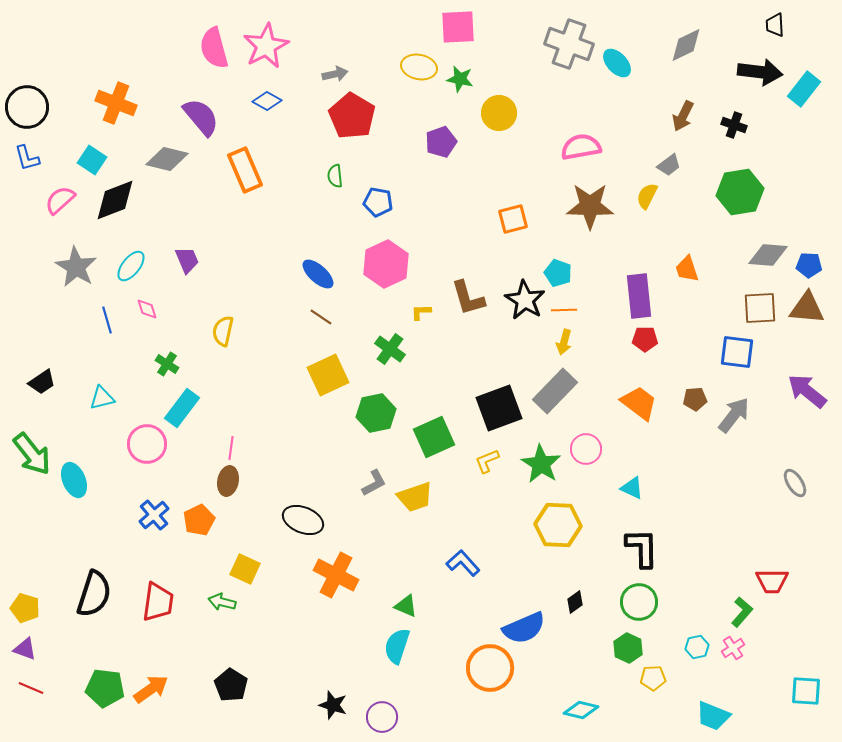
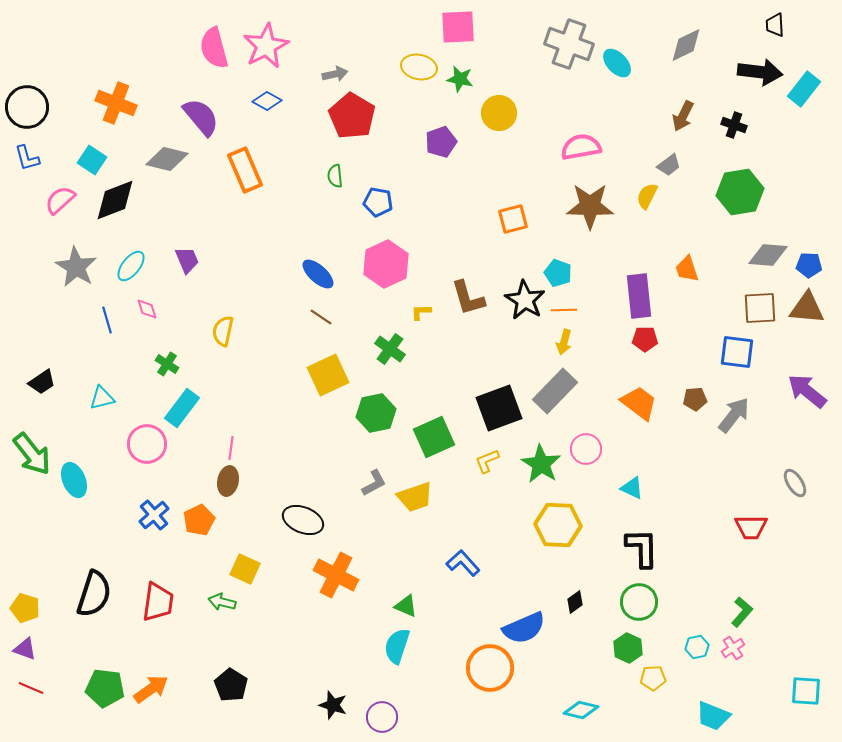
red trapezoid at (772, 581): moved 21 px left, 54 px up
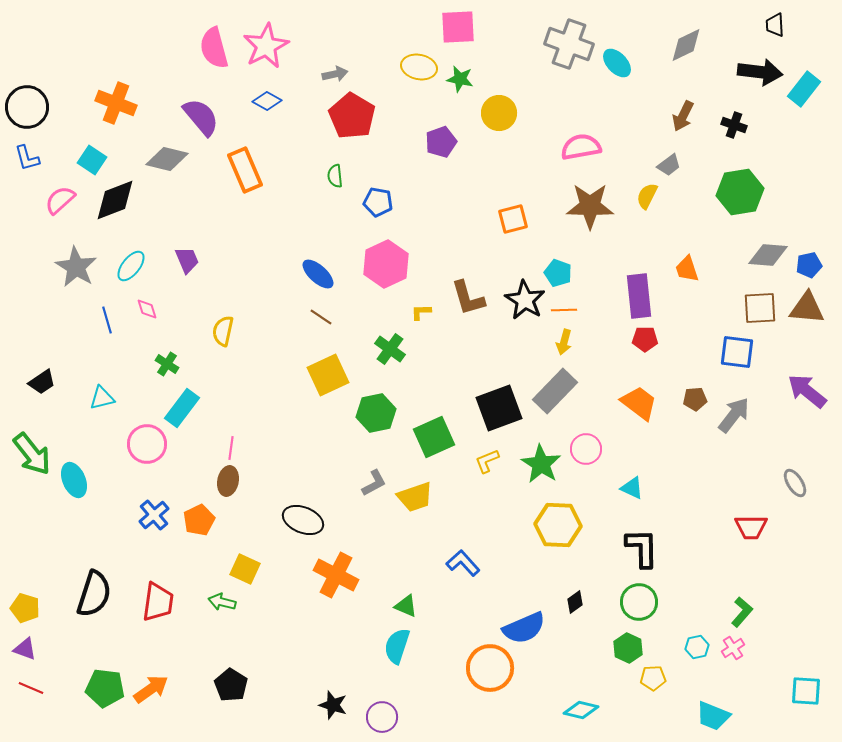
blue pentagon at (809, 265): rotated 15 degrees counterclockwise
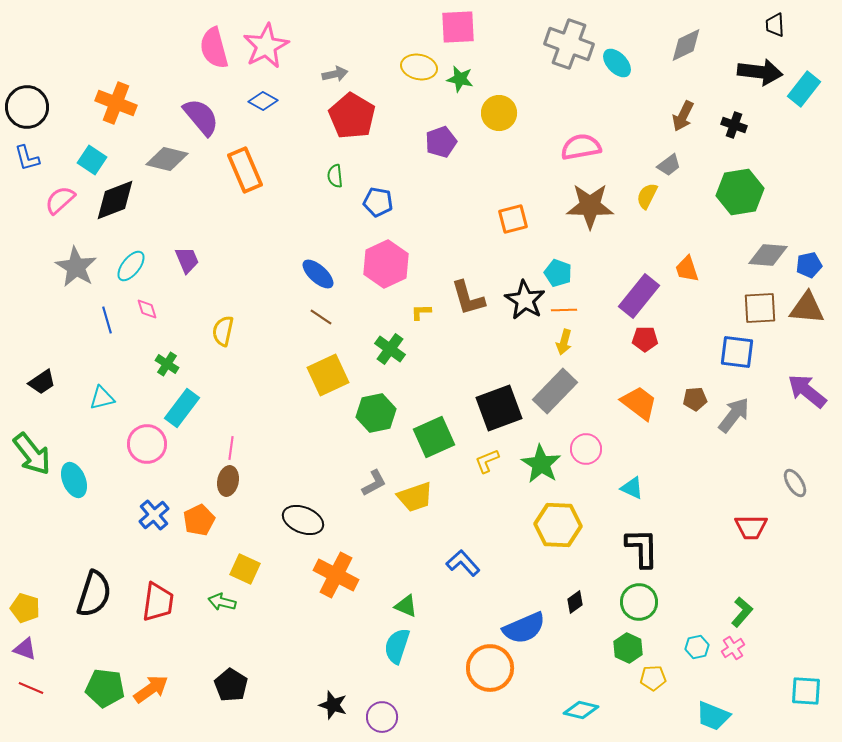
blue diamond at (267, 101): moved 4 px left
purple rectangle at (639, 296): rotated 45 degrees clockwise
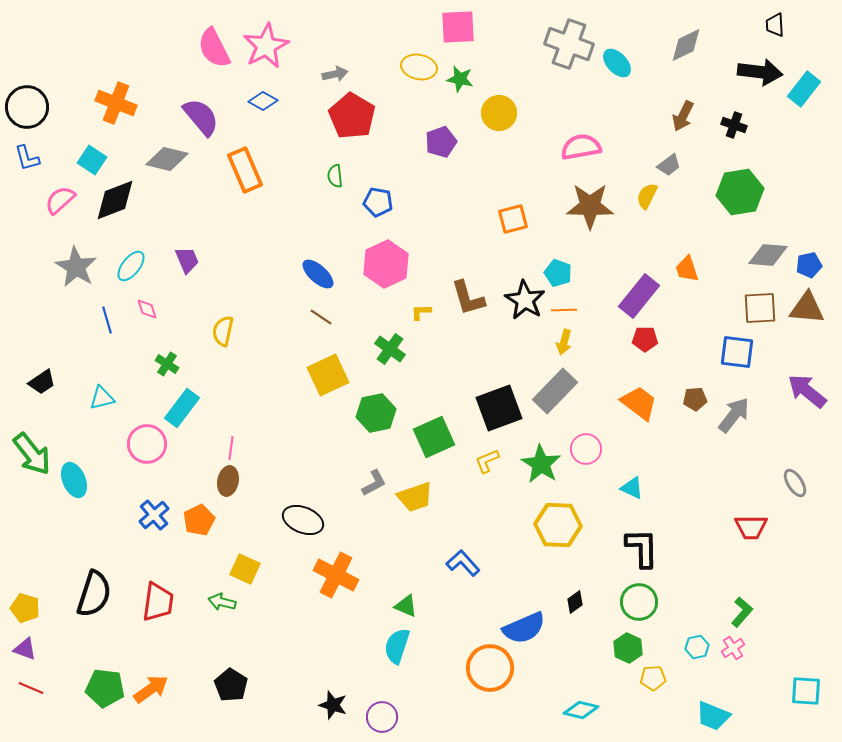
pink semicircle at (214, 48): rotated 12 degrees counterclockwise
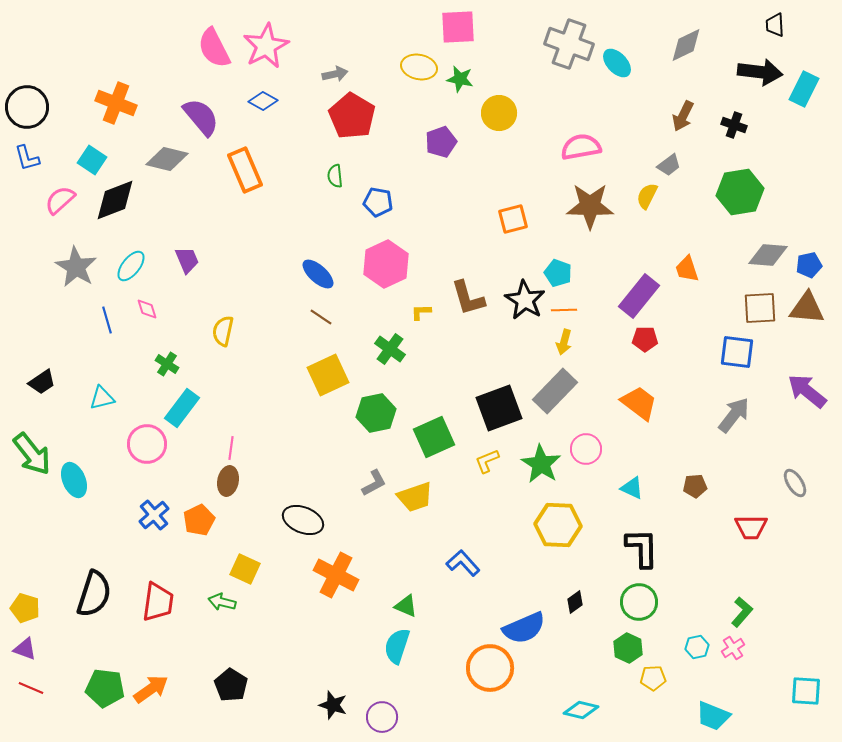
cyan rectangle at (804, 89): rotated 12 degrees counterclockwise
brown pentagon at (695, 399): moved 87 px down
